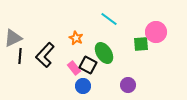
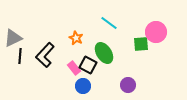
cyan line: moved 4 px down
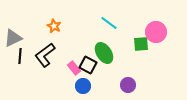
orange star: moved 22 px left, 12 px up
black L-shape: rotated 10 degrees clockwise
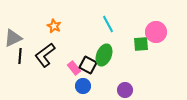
cyan line: moved 1 px left, 1 px down; rotated 24 degrees clockwise
green ellipse: moved 2 px down; rotated 55 degrees clockwise
purple circle: moved 3 px left, 5 px down
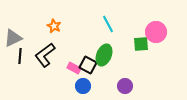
pink rectangle: rotated 24 degrees counterclockwise
purple circle: moved 4 px up
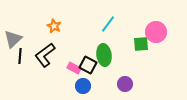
cyan line: rotated 66 degrees clockwise
gray triangle: moved 1 px down; rotated 18 degrees counterclockwise
green ellipse: rotated 30 degrees counterclockwise
purple circle: moved 2 px up
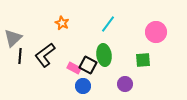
orange star: moved 8 px right, 3 px up
gray triangle: moved 1 px up
green square: moved 2 px right, 16 px down
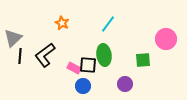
pink circle: moved 10 px right, 7 px down
black square: rotated 24 degrees counterclockwise
